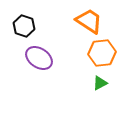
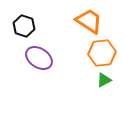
green triangle: moved 4 px right, 3 px up
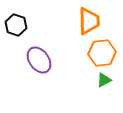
orange trapezoid: rotated 56 degrees clockwise
black hexagon: moved 8 px left, 1 px up
purple ellipse: moved 2 px down; rotated 20 degrees clockwise
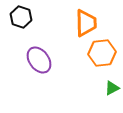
orange trapezoid: moved 3 px left, 2 px down
black hexagon: moved 5 px right, 8 px up
green triangle: moved 8 px right, 8 px down
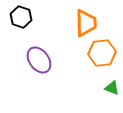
green triangle: rotated 49 degrees clockwise
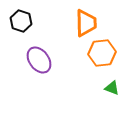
black hexagon: moved 4 px down
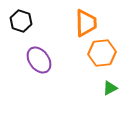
green triangle: moved 2 px left; rotated 49 degrees counterclockwise
